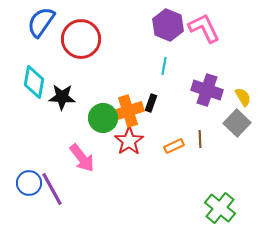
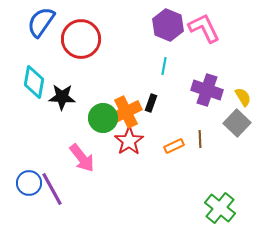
orange cross: moved 2 px left, 1 px down; rotated 8 degrees counterclockwise
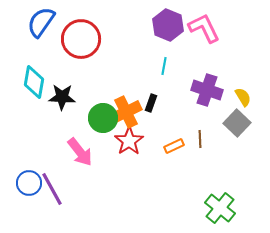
pink arrow: moved 2 px left, 6 px up
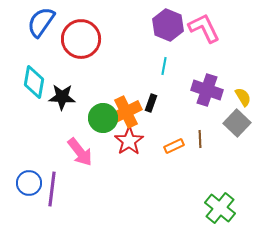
purple line: rotated 36 degrees clockwise
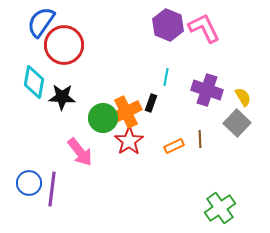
red circle: moved 17 px left, 6 px down
cyan line: moved 2 px right, 11 px down
green cross: rotated 16 degrees clockwise
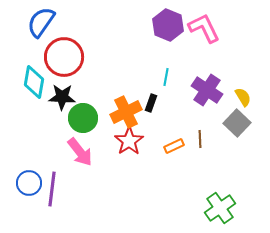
red circle: moved 12 px down
purple cross: rotated 16 degrees clockwise
green circle: moved 20 px left
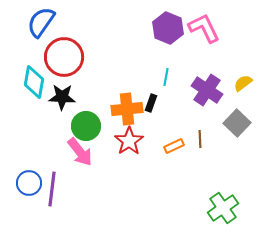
purple hexagon: moved 3 px down
yellow semicircle: moved 14 px up; rotated 96 degrees counterclockwise
orange cross: moved 1 px right, 3 px up; rotated 20 degrees clockwise
green circle: moved 3 px right, 8 px down
green cross: moved 3 px right
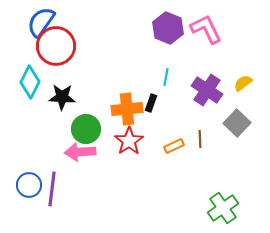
pink L-shape: moved 2 px right, 1 px down
red circle: moved 8 px left, 11 px up
cyan diamond: moved 4 px left; rotated 16 degrees clockwise
green circle: moved 3 px down
pink arrow: rotated 124 degrees clockwise
blue circle: moved 2 px down
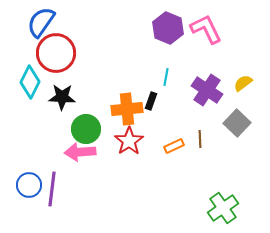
red circle: moved 7 px down
black rectangle: moved 2 px up
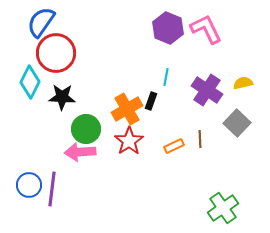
yellow semicircle: rotated 24 degrees clockwise
orange cross: rotated 24 degrees counterclockwise
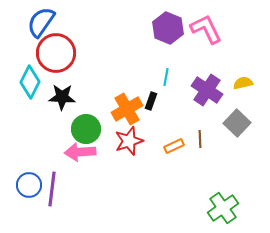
red star: rotated 16 degrees clockwise
